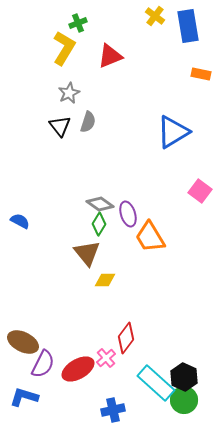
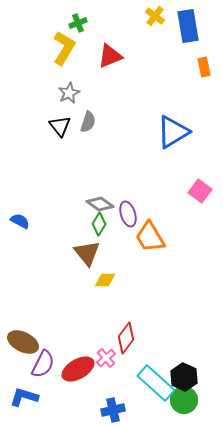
orange rectangle: moved 3 px right, 7 px up; rotated 66 degrees clockwise
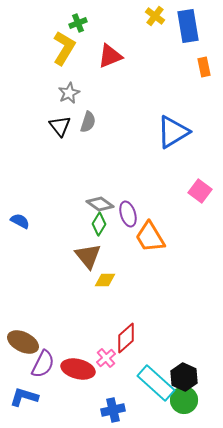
brown triangle: moved 1 px right, 3 px down
red diamond: rotated 12 degrees clockwise
red ellipse: rotated 44 degrees clockwise
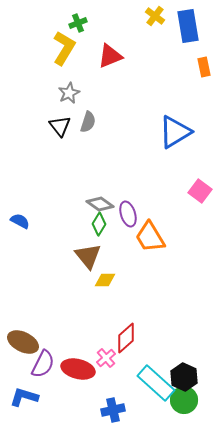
blue triangle: moved 2 px right
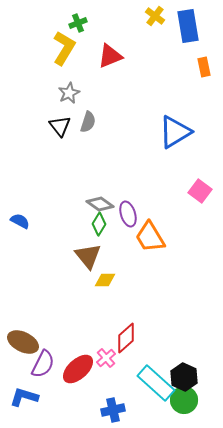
red ellipse: rotated 56 degrees counterclockwise
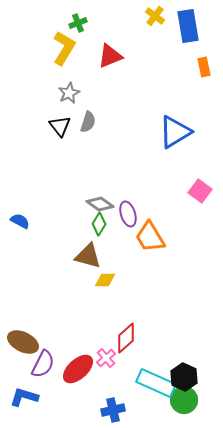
brown triangle: rotated 36 degrees counterclockwise
cyan rectangle: rotated 18 degrees counterclockwise
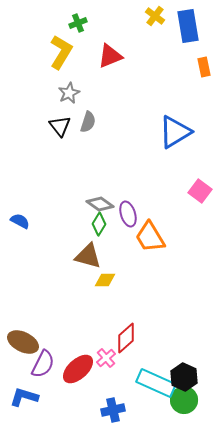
yellow L-shape: moved 3 px left, 4 px down
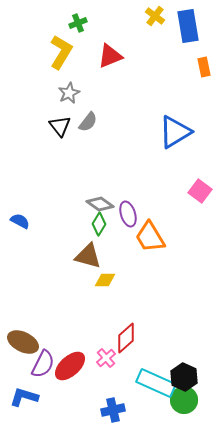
gray semicircle: rotated 20 degrees clockwise
red ellipse: moved 8 px left, 3 px up
